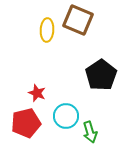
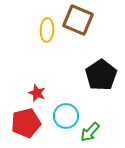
green arrow: rotated 60 degrees clockwise
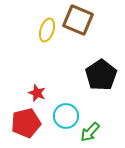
yellow ellipse: rotated 15 degrees clockwise
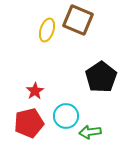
black pentagon: moved 2 px down
red star: moved 2 px left, 2 px up; rotated 18 degrees clockwise
red pentagon: moved 3 px right
green arrow: rotated 40 degrees clockwise
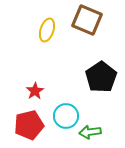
brown square: moved 9 px right
red pentagon: moved 2 px down
